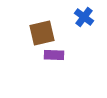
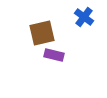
purple rectangle: rotated 12 degrees clockwise
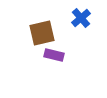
blue cross: moved 3 px left, 1 px down; rotated 12 degrees clockwise
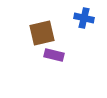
blue cross: moved 3 px right; rotated 36 degrees counterclockwise
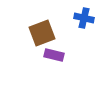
brown square: rotated 8 degrees counterclockwise
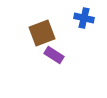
purple rectangle: rotated 18 degrees clockwise
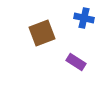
purple rectangle: moved 22 px right, 7 px down
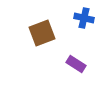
purple rectangle: moved 2 px down
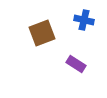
blue cross: moved 2 px down
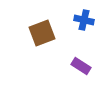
purple rectangle: moved 5 px right, 2 px down
